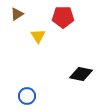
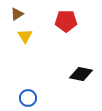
red pentagon: moved 3 px right, 4 px down
yellow triangle: moved 13 px left
blue circle: moved 1 px right, 2 px down
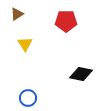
yellow triangle: moved 8 px down
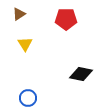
brown triangle: moved 2 px right
red pentagon: moved 2 px up
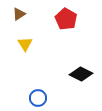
red pentagon: rotated 30 degrees clockwise
black diamond: rotated 15 degrees clockwise
blue circle: moved 10 px right
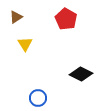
brown triangle: moved 3 px left, 3 px down
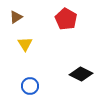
blue circle: moved 8 px left, 12 px up
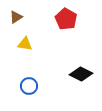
yellow triangle: rotated 49 degrees counterclockwise
blue circle: moved 1 px left
